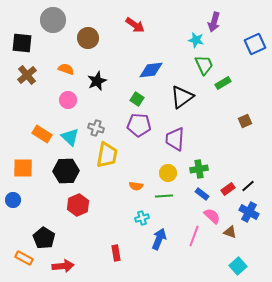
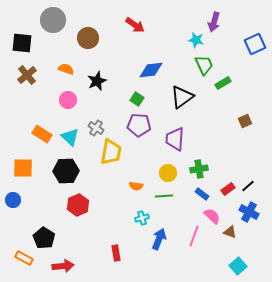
gray cross at (96, 128): rotated 14 degrees clockwise
yellow trapezoid at (107, 155): moved 4 px right, 3 px up
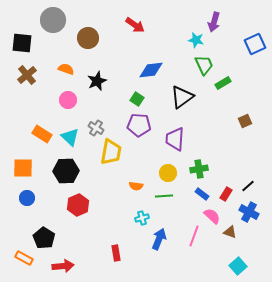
red rectangle at (228, 189): moved 2 px left, 5 px down; rotated 24 degrees counterclockwise
blue circle at (13, 200): moved 14 px right, 2 px up
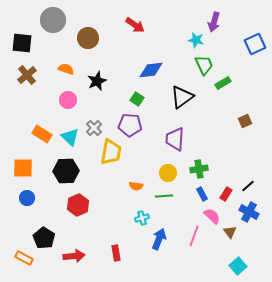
purple pentagon at (139, 125): moved 9 px left
gray cross at (96, 128): moved 2 px left; rotated 14 degrees clockwise
blue rectangle at (202, 194): rotated 24 degrees clockwise
brown triangle at (230, 232): rotated 32 degrees clockwise
red arrow at (63, 266): moved 11 px right, 10 px up
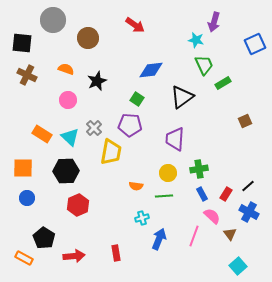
brown cross at (27, 75): rotated 24 degrees counterclockwise
brown triangle at (230, 232): moved 2 px down
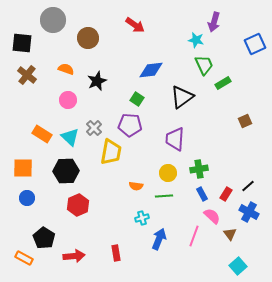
brown cross at (27, 75): rotated 12 degrees clockwise
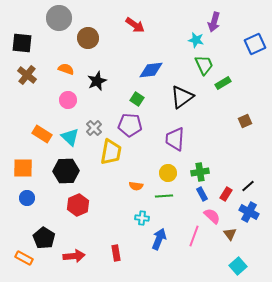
gray circle at (53, 20): moved 6 px right, 2 px up
green cross at (199, 169): moved 1 px right, 3 px down
cyan cross at (142, 218): rotated 24 degrees clockwise
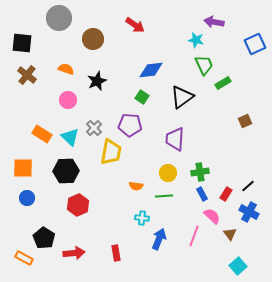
purple arrow at (214, 22): rotated 84 degrees clockwise
brown circle at (88, 38): moved 5 px right, 1 px down
green square at (137, 99): moved 5 px right, 2 px up
red arrow at (74, 256): moved 3 px up
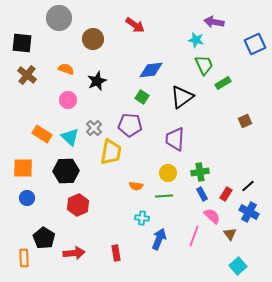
orange rectangle at (24, 258): rotated 60 degrees clockwise
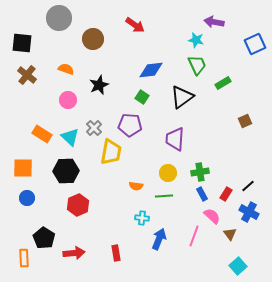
green trapezoid at (204, 65): moved 7 px left
black star at (97, 81): moved 2 px right, 4 px down
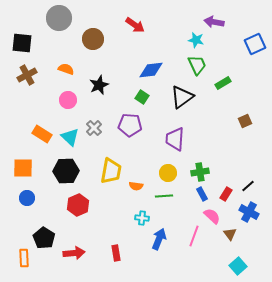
brown cross at (27, 75): rotated 24 degrees clockwise
yellow trapezoid at (111, 152): moved 19 px down
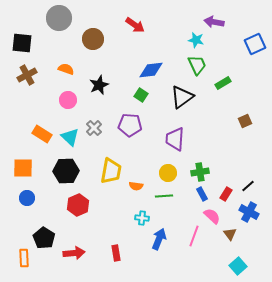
green square at (142, 97): moved 1 px left, 2 px up
